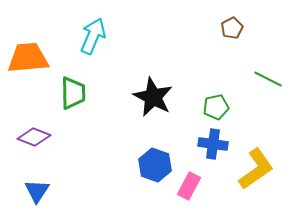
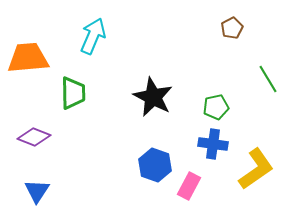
green line: rotated 32 degrees clockwise
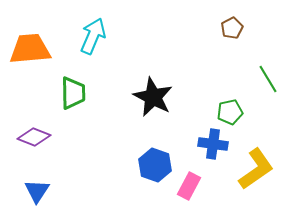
orange trapezoid: moved 2 px right, 9 px up
green pentagon: moved 14 px right, 5 px down
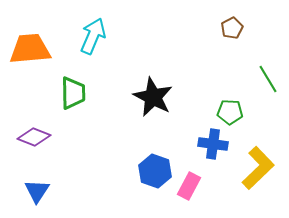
green pentagon: rotated 15 degrees clockwise
blue hexagon: moved 6 px down
yellow L-shape: moved 2 px right, 1 px up; rotated 9 degrees counterclockwise
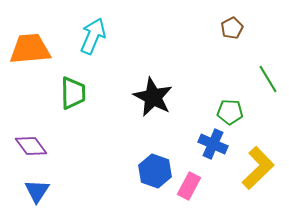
purple diamond: moved 3 px left, 9 px down; rotated 32 degrees clockwise
blue cross: rotated 16 degrees clockwise
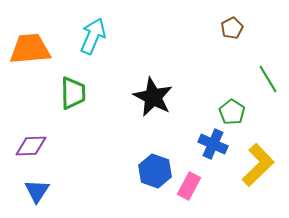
green pentagon: moved 2 px right; rotated 30 degrees clockwise
purple diamond: rotated 56 degrees counterclockwise
yellow L-shape: moved 3 px up
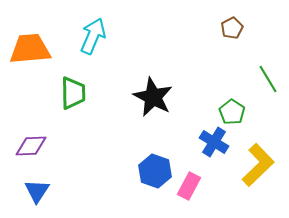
blue cross: moved 1 px right, 2 px up; rotated 8 degrees clockwise
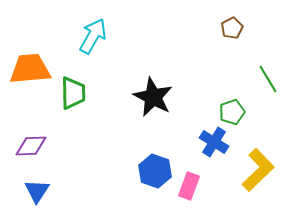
cyan arrow: rotated 6 degrees clockwise
orange trapezoid: moved 20 px down
green pentagon: rotated 20 degrees clockwise
yellow L-shape: moved 5 px down
pink rectangle: rotated 8 degrees counterclockwise
